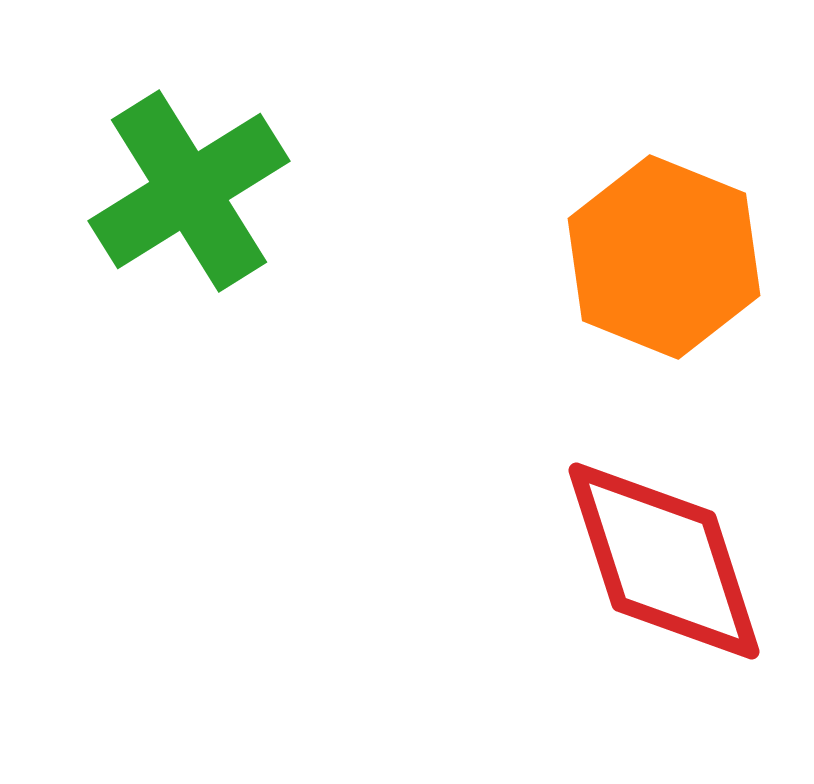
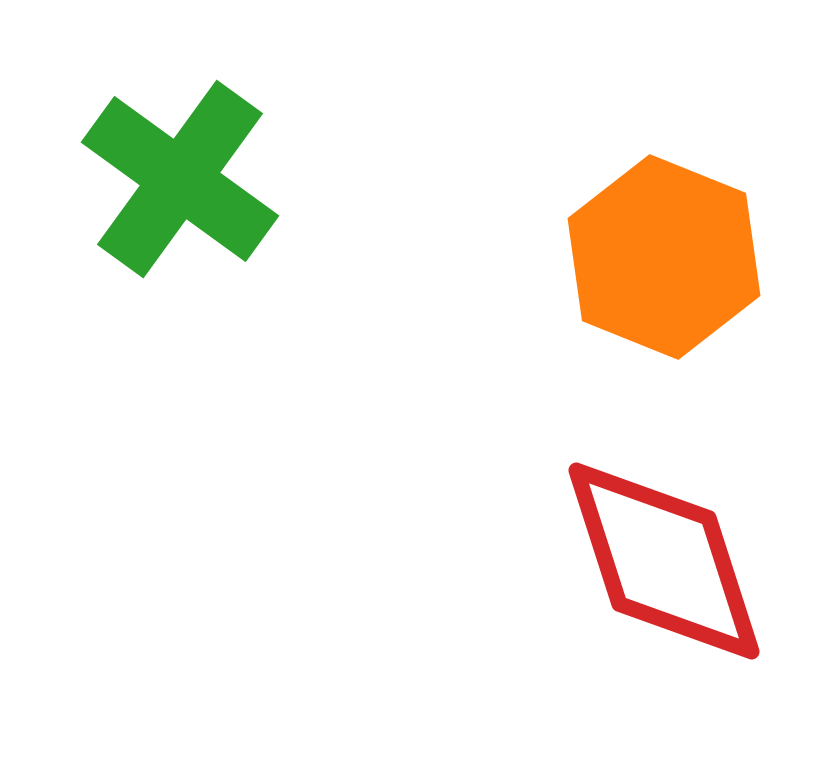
green cross: moved 9 px left, 12 px up; rotated 22 degrees counterclockwise
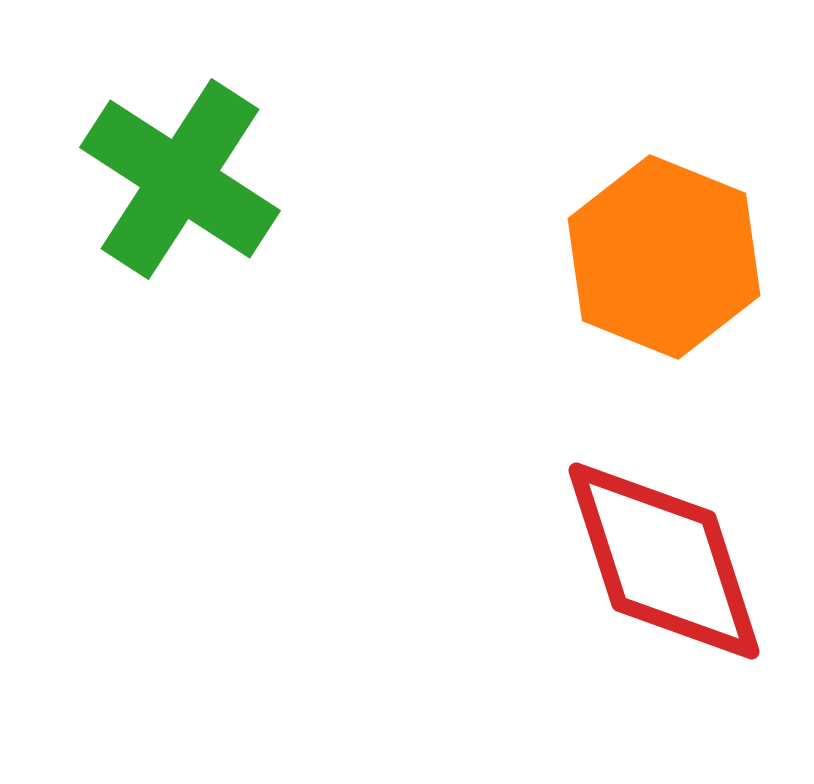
green cross: rotated 3 degrees counterclockwise
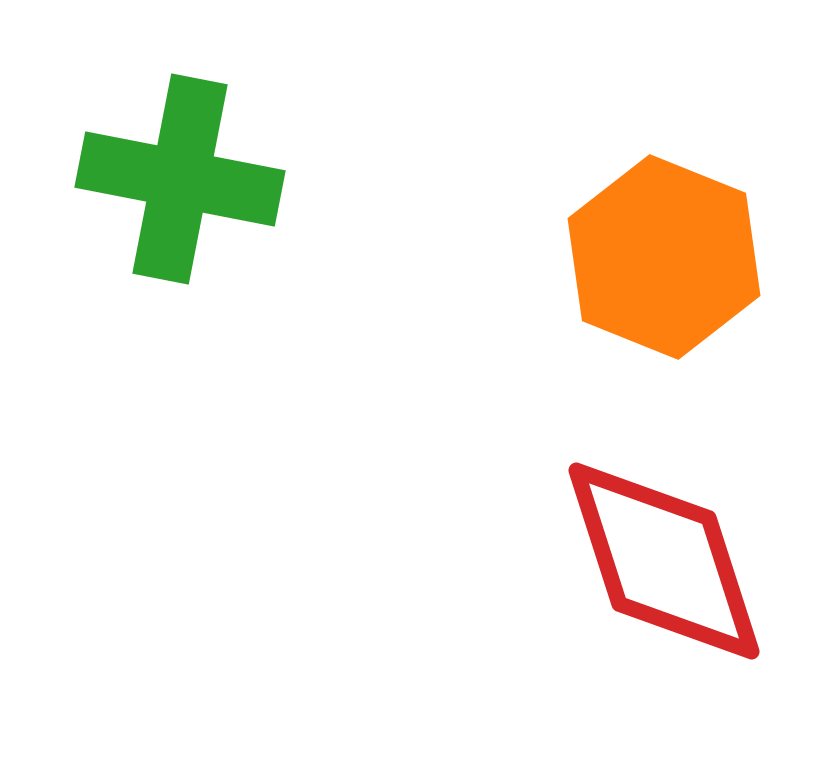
green cross: rotated 22 degrees counterclockwise
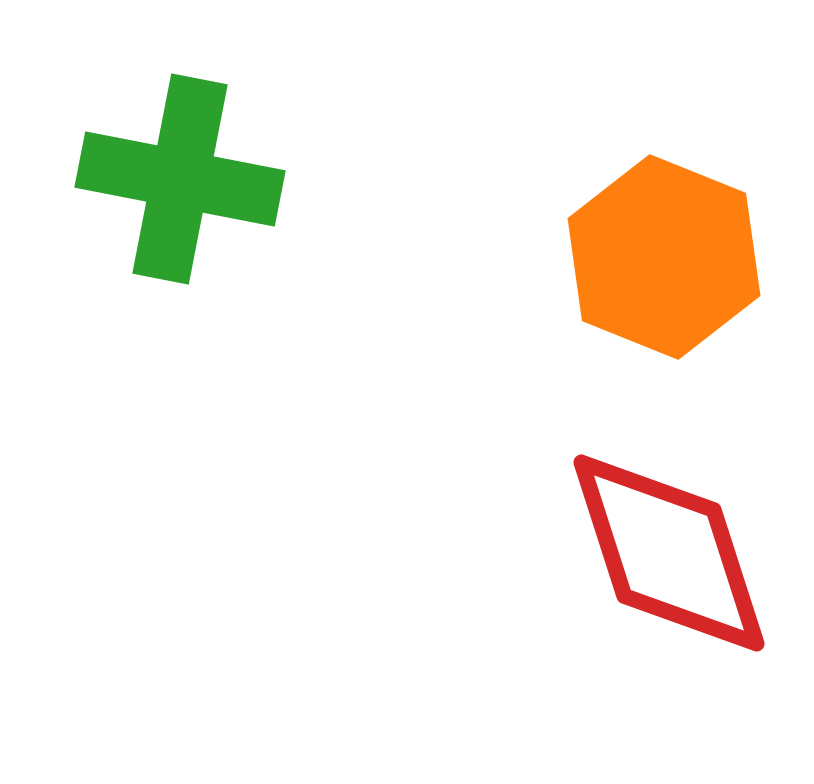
red diamond: moved 5 px right, 8 px up
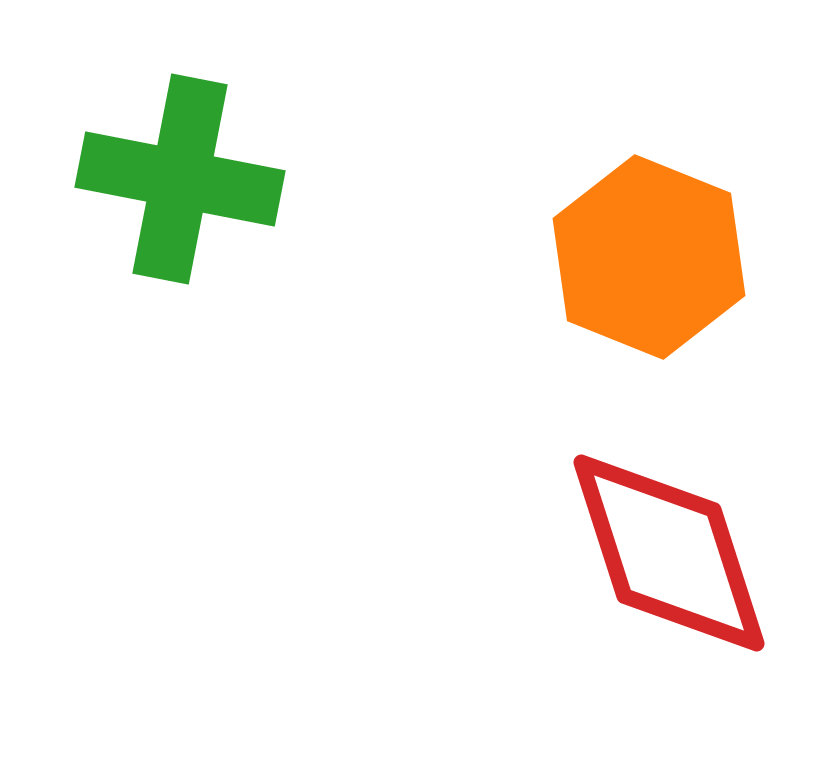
orange hexagon: moved 15 px left
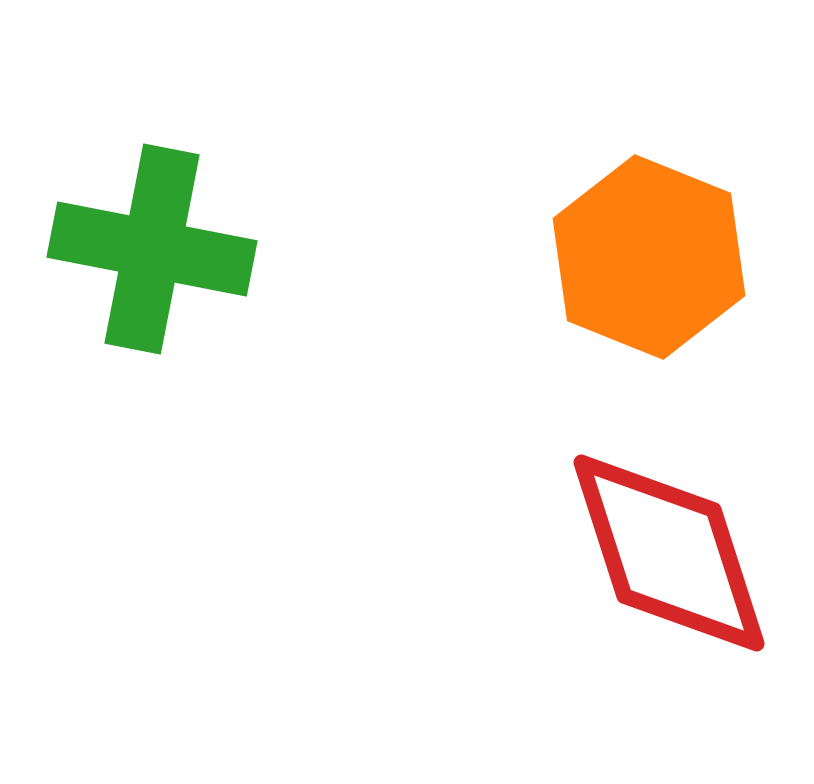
green cross: moved 28 px left, 70 px down
